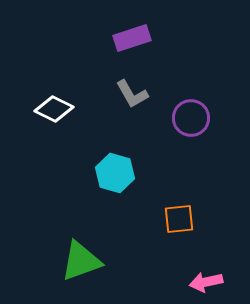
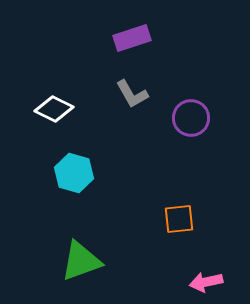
cyan hexagon: moved 41 px left
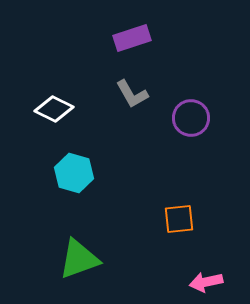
green triangle: moved 2 px left, 2 px up
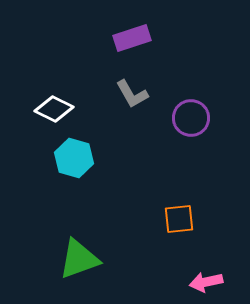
cyan hexagon: moved 15 px up
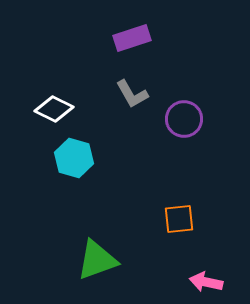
purple circle: moved 7 px left, 1 px down
green triangle: moved 18 px right, 1 px down
pink arrow: rotated 24 degrees clockwise
